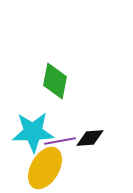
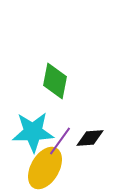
purple line: rotated 44 degrees counterclockwise
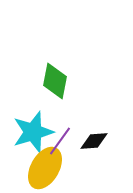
cyan star: rotated 15 degrees counterclockwise
black diamond: moved 4 px right, 3 px down
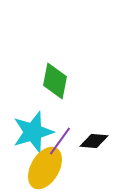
black diamond: rotated 8 degrees clockwise
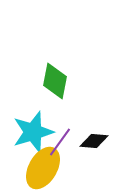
purple line: moved 1 px down
yellow ellipse: moved 2 px left
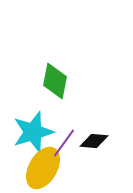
purple line: moved 4 px right, 1 px down
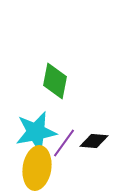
cyan star: moved 3 px right; rotated 6 degrees clockwise
yellow ellipse: moved 6 px left; rotated 21 degrees counterclockwise
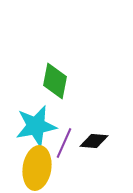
cyan star: moved 6 px up
purple line: rotated 12 degrees counterclockwise
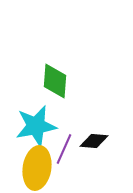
green diamond: rotated 6 degrees counterclockwise
purple line: moved 6 px down
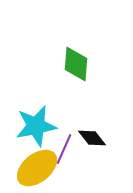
green diamond: moved 21 px right, 17 px up
black diamond: moved 2 px left, 3 px up; rotated 48 degrees clockwise
yellow ellipse: rotated 42 degrees clockwise
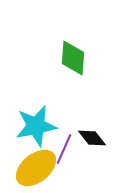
green diamond: moved 3 px left, 6 px up
yellow ellipse: moved 1 px left
